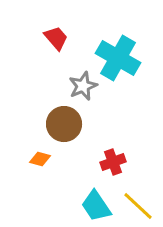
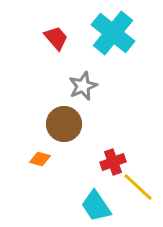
cyan cross: moved 5 px left, 25 px up; rotated 9 degrees clockwise
yellow line: moved 19 px up
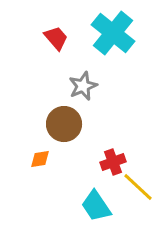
orange diamond: rotated 25 degrees counterclockwise
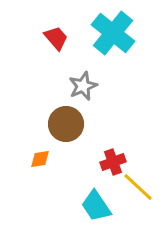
brown circle: moved 2 px right
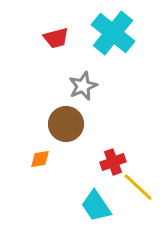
red trapezoid: rotated 116 degrees clockwise
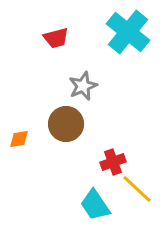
cyan cross: moved 15 px right, 1 px up
orange diamond: moved 21 px left, 20 px up
yellow line: moved 1 px left, 2 px down
cyan trapezoid: moved 1 px left, 1 px up
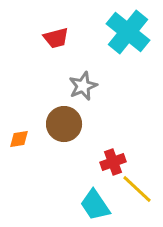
brown circle: moved 2 px left
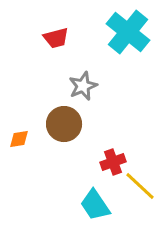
yellow line: moved 3 px right, 3 px up
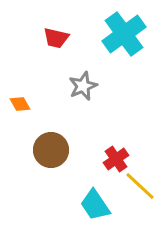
cyan cross: moved 4 px left, 2 px down; rotated 15 degrees clockwise
red trapezoid: rotated 28 degrees clockwise
brown circle: moved 13 px left, 26 px down
orange diamond: moved 1 px right, 35 px up; rotated 70 degrees clockwise
red cross: moved 3 px right, 3 px up; rotated 15 degrees counterclockwise
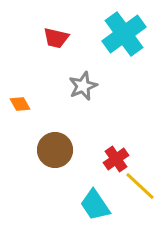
brown circle: moved 4 px right
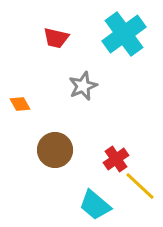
cyan trapezoid: rotated 16 degrees counterclockwise
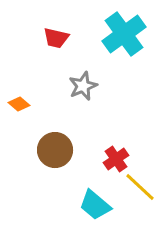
orange diamond: moved 1 px left; rotated 20 degrees counterclockwise
yellow line: moved 1 px down
